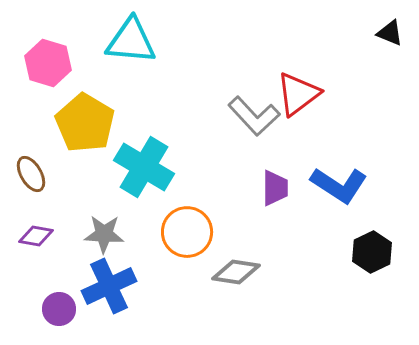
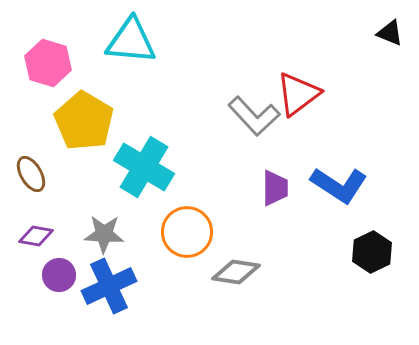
yellow pentagon: moved 1 px left, 2 px up
purple circle: moved 34 px up
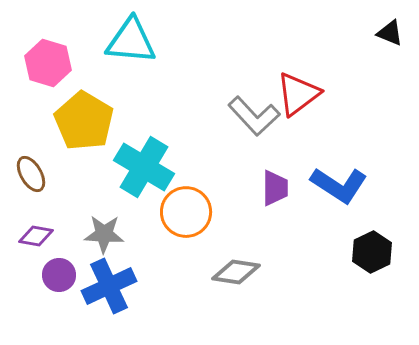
orange circle: moved 1 px left, 20 px up
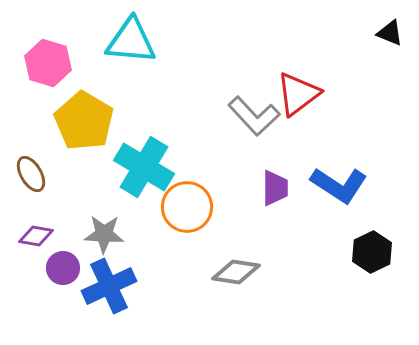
orange circle: moved 1 px right, 5 px up
purple circle: moved 4 px right, 7 px up
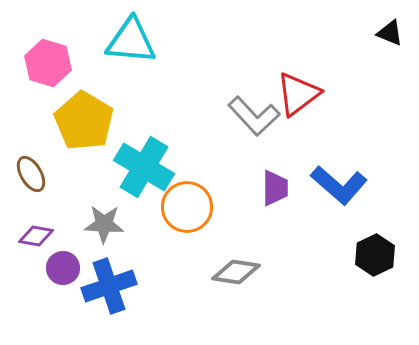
blue L-shape: rotated 8 degrees clockwise
gray star: moved 10 px up
black hexagon: moved 3 px right, 3 px down
blue cross: rotated 6 degrees clockwise
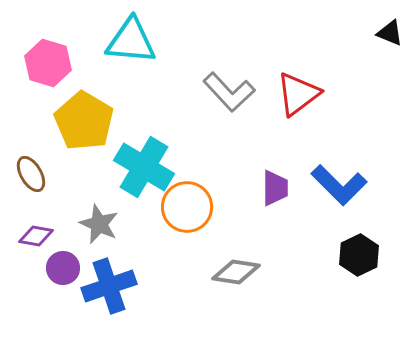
gray L-shape: moved 25 px left, 24 px up
blue L-shape: rotated 4 degrees clockwise
gray star: moved 5 px left; rotated 21 degrees clockwise
black hexagon: moved 16 px left
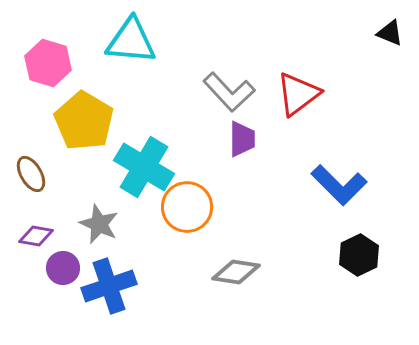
purple trapezoid: moved 33 px left, 49 px up
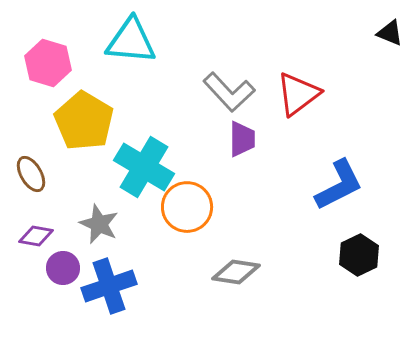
blue L-shape: rotated 72 degrees counterclockwise
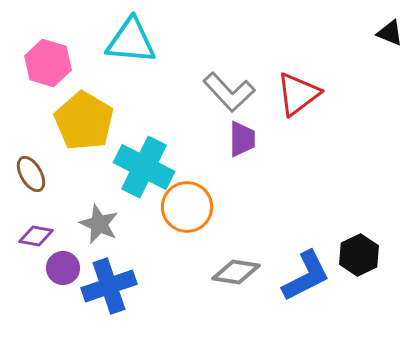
cyan cross: rotated 4 degrees counterclockwise
blue L-shape: moved 33 px left, 91 px down
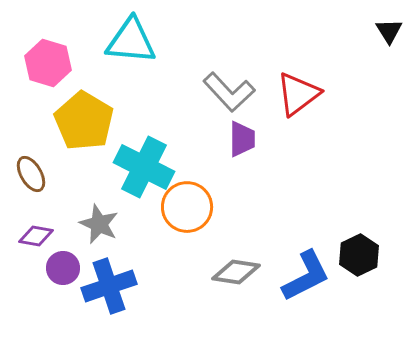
black triangle: moved 1 px left, 2 px up; rotated 36 degrees clockwise
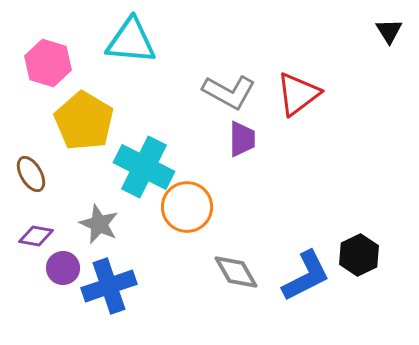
gray L-shape: rotated 18 degrees counterclockwise
gray diamond: rotated 51 degrees clockwise
